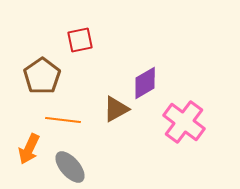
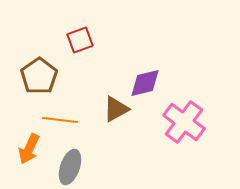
red square: rotated 8 degrees counterclockwise
brown pentagon: moved 3 px left
purple diamond: rotated 16 degrees clockwise
orange line: moved 3 px left
gray ellipse: rotated 60 degrees clockwise
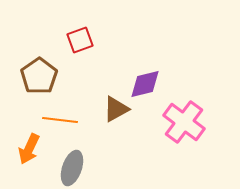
purple diamond: moved 1 px down
gray ellipse: moved 2 px right, 1 px down
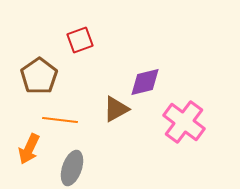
purple diamond: moved 2 px up
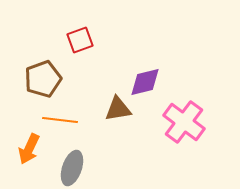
brown pentagon: moved 4 px right, 3 px down; rotated 15 degrees clockwise
brown triangle: moved 2 px right; rotated 20 degrees clockwise
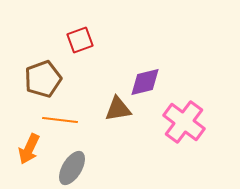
gray ellipse: rotated 12 degrees clockwise
